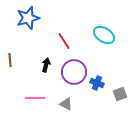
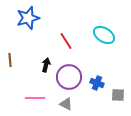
red line: moved 2 px right
purple circle: moved 5 px left, 5 px down
gray square: moved 2 px left, 1 px down; rotated 24 degrees clockwise
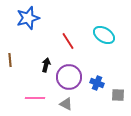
red line: moved 2 px right
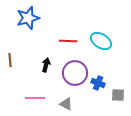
cyan ellipse: moved 3 px left, 6 px down
red line: rotated 54 degrees counterclockwise
purple circle: moved 6 px right, 4 px up
blue cross: moved 1 px right
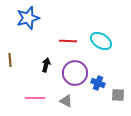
gray triangle: moved 3 px up
